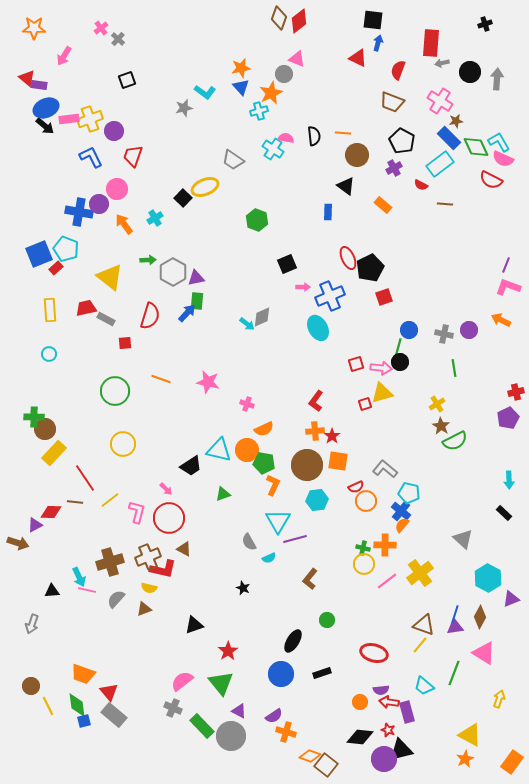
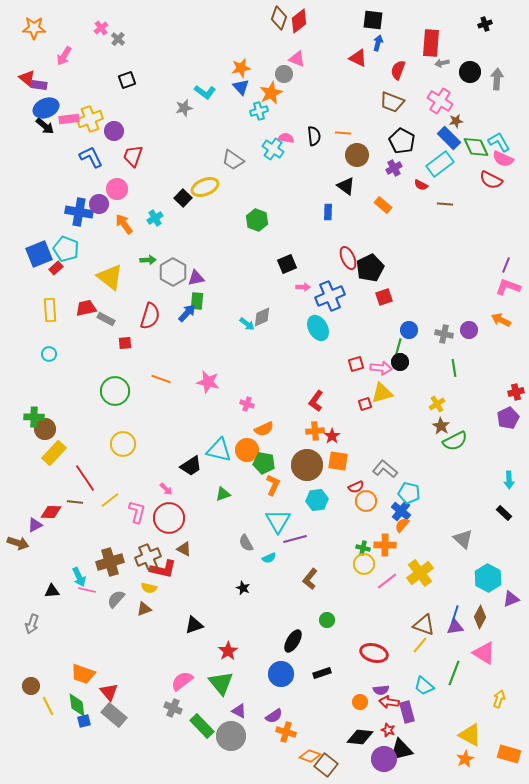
gray semicircle at (249, 542): moved 3 px left, 1 px down
orange rectangle at (512, 762): moved 3 px left, 8 px up; rotated 70 degrees clockwise
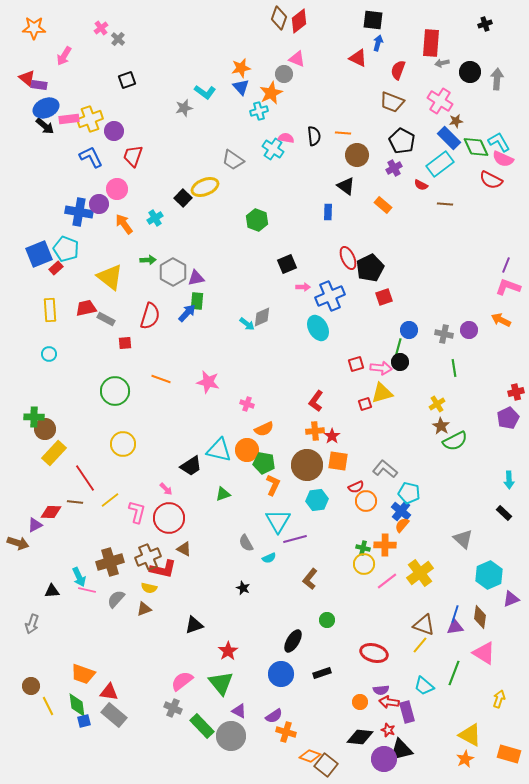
cyan hexagon at (488, 578): moved 1 px right, 3 px up; rotated 8 degrees clockwise
brown diamond at (480, 617): rotated 20 degrees counterclockwise
red triangle at (109, 692): rotated 42 degrees counterclockwise
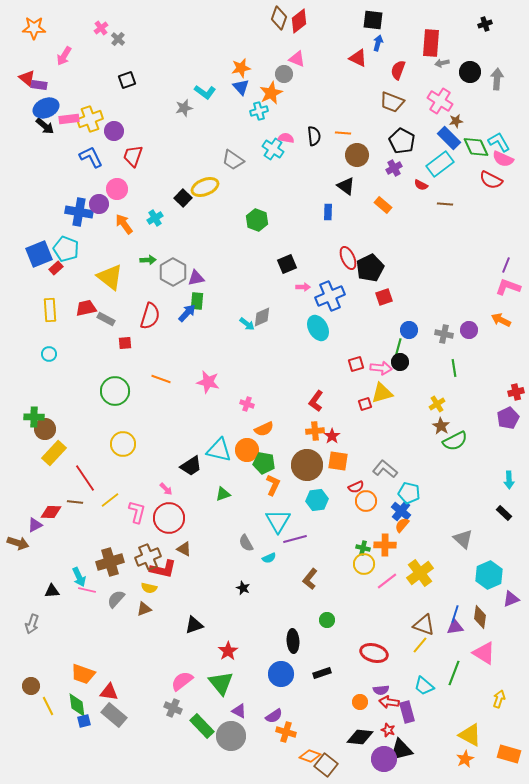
black ellipse at (293, 641): rotated 35 degrees counterclockwise
